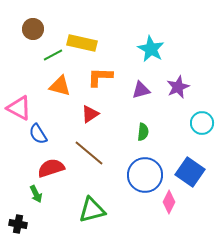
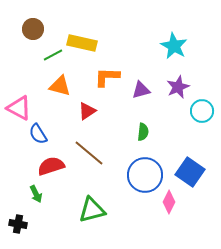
cyan star: moved 23 px right, 3 px up
orange L-shape: moved 7 px right
red triangle: moved 3 px left, 3 px up
cyan circle: moved 12 px up
red semicircle: moved 2 px up
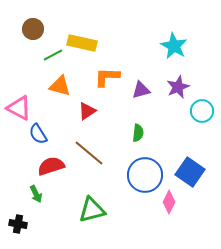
green semicircle: moved 5 px left, 1 px down
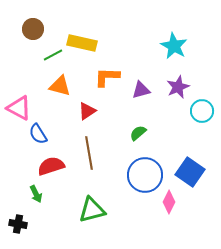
green semicircle: rotated 138 degrees counterclockwise
brown line: rotated 40 degrees clockwise
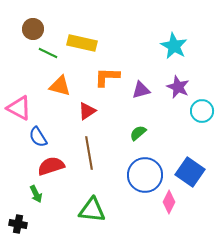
green line: moved 5 px left, 2 px up; rotated 54 degrees clockwise
purple star: rotated 25 degrees counterclockwise
blue semicircle: moved 3 px down
green triangle: rotated 20 degrees clockwise
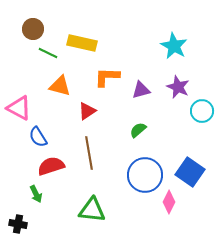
green semicircle: moved 3 px up
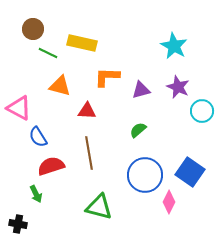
red triangle: rotated 36 degrees clockwise
green triangle: moved 7 px right, 3 px up; rotated 8 degrees clockwise
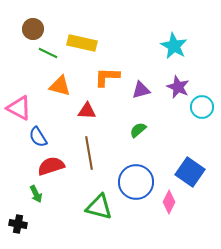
cyan circle: moved 4 px up
blue circle: moved 9 px left, 7 px down
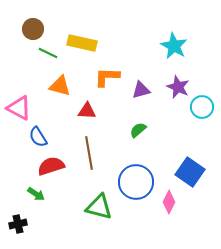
green arrow: rotated 30 degrees counterclockwise
black cross: rotated 24 degrees counterclockwise
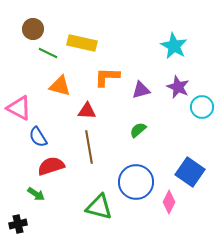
brown line: moved 6 px up
